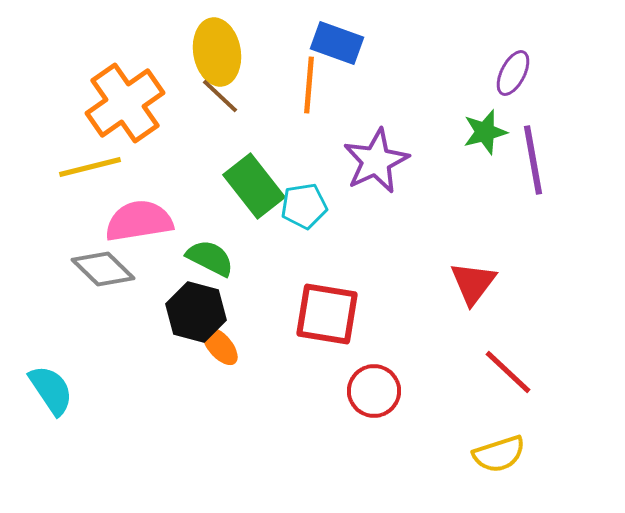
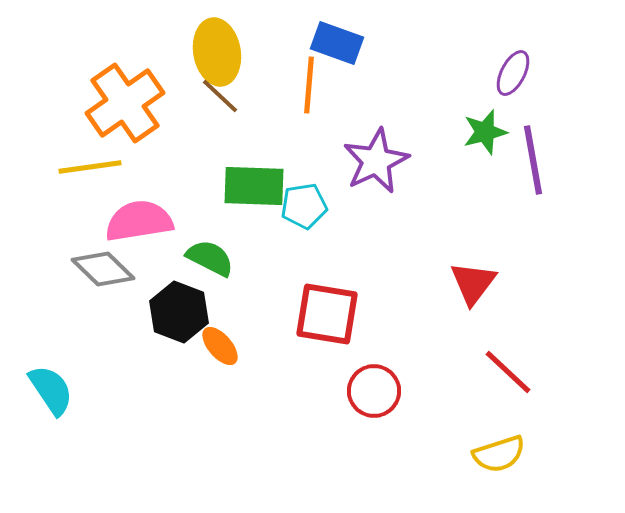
yellow line: rotated 6 degrees clockwise
green rectangle: rotated 50 degrees counterclockwise
black hexagon: moved 17 px left; rotated 6 degrees clockwise
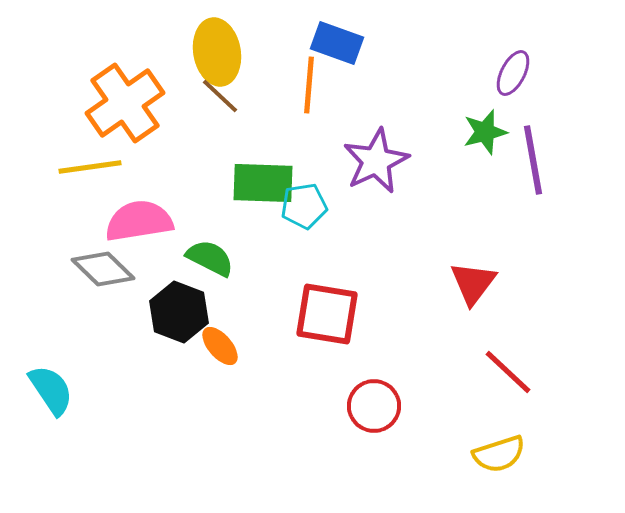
green rectangle: moved 9 px right, 3 px up
red circle: moved 15 px down
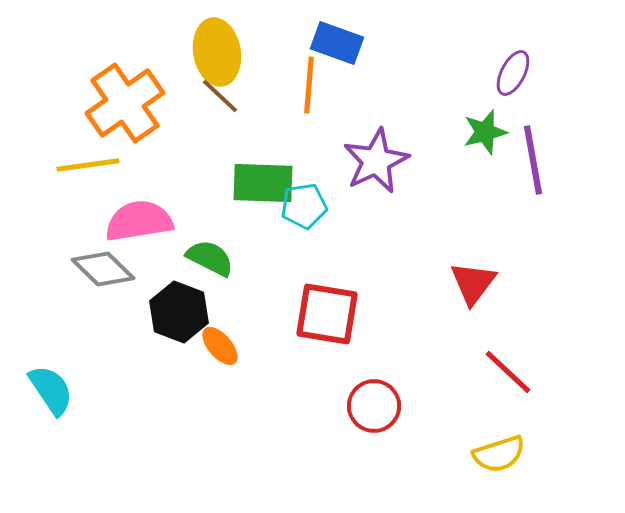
yellow line: moved 2 px left, 2 px up
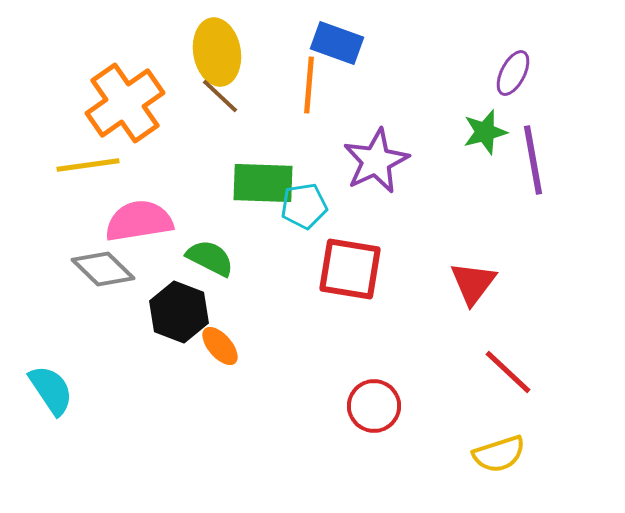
red square: moved 23 px right, 45 px up
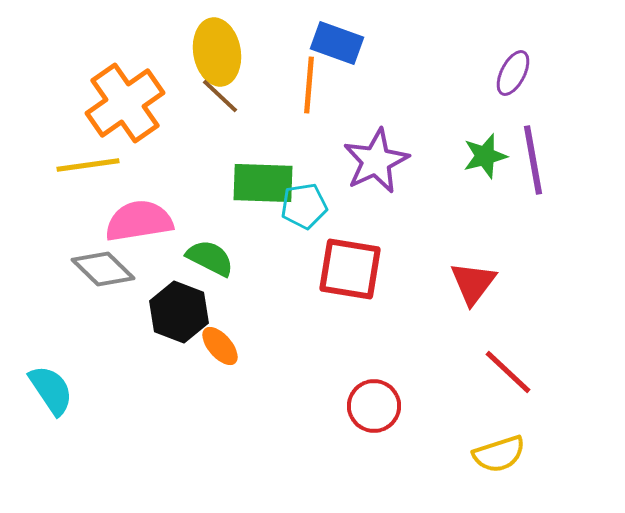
green star: moved 24 px down
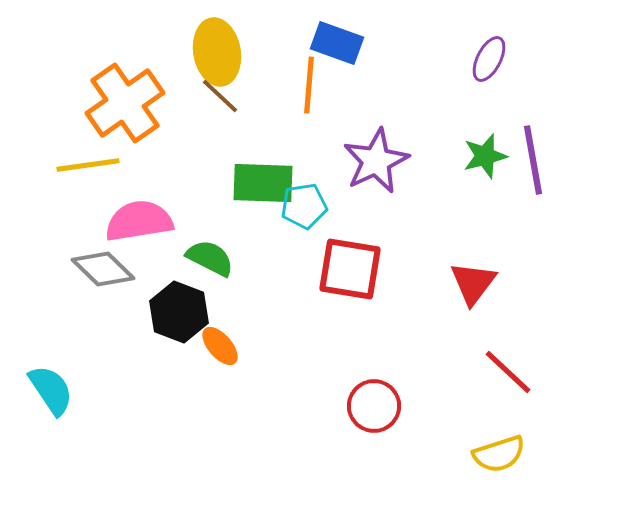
purple ellipse: moved 24 px left, 14 px up
